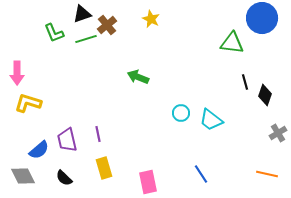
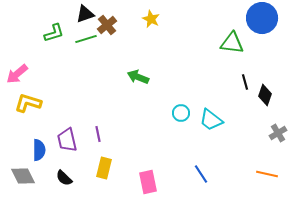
black triangle: moved 3 px right
green L-shape: rotated 85 degrees counterclockwise
pink arrow: moved 1 px down; rotated 50 degrees clockwise
blue semicircle: rotated 50 degrees counterclockwise
yellow rectangle: rotated 30 degrees clockwise
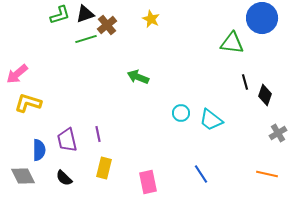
green L-shape: moved 6 px right, 18 px up
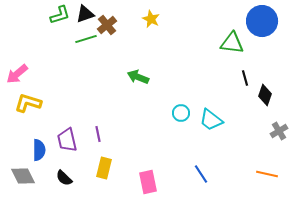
blue circle: moved 3 px down
black line: moved 4 px up
gray cross: moved 1 px right, 2 px up
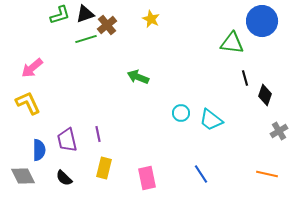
pink arrow: moved 15 px right, 6 px up
yellow L-shape: rotated 48 degrees clockwise
pink rectangle: moved 1 px left, 4 px up
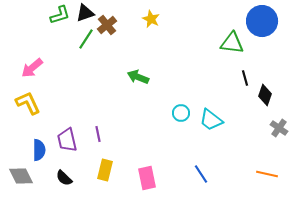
black triangle: moved 1 px up
green line: rotated 40 degrees counterclockwise
gray cross: moved 3 px up; rotated 24 degrees counterclockwise
yellow rectangle: moved 1 px right, 2 px down
gray diamond: moved 2 px left
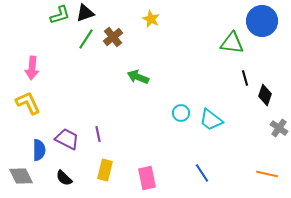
brown cross: moved 6 px right, 12 px down
pink arrow: rotated 45 degrees counterclockwise
purple trapezoid: moved 1 px up; rotated 130 degrees clockwise
blue line: moved 1 px right, 1 px up
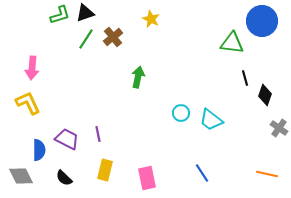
green arrow: rotated 80 degrees clockwise
